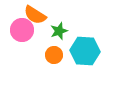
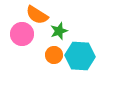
orange semicircle: moved 2 px right
pink circle: moved 4 px down
cyan hexagon: moved 5 px left, 5 px down
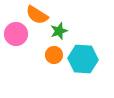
pink circle: moved 6 px left
cyan hexagon: moved 3 px right, 3 px down
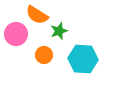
orange circle: moved 10 px left
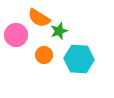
orange semicircle: moved 2 px right, 3 px down
pink circle: moved 1 px down
cyan hexagon: moved 4 px left
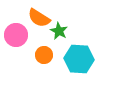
green star: rotated 24 degrees counterclockwise
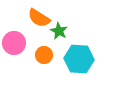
pink circle: moved 2 px left, 8 px down
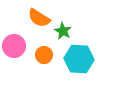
green star: moved 4 px right
pink circle: moved 3 px down
